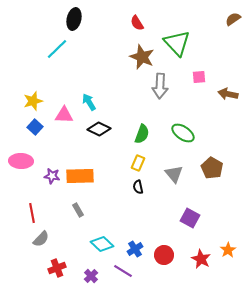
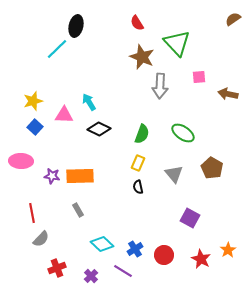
black ellipse: moved 2 px right, 7 px down
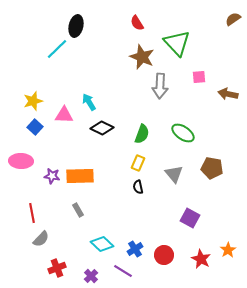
black diamond: moved 3 px right, 1 px up
brown pentagon: rotated 20 degrees counterclockwise
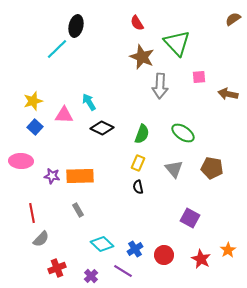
gray triangle: moved 5 px up
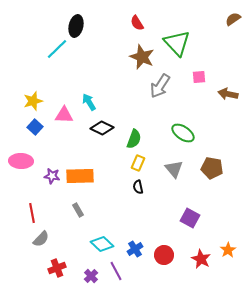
gray arrow: rotated 30 degrees clockwise
green semicircle: moved 8 px left, 5 px down
purple line: moved 7 px left; rotated 30 degrees clockwise
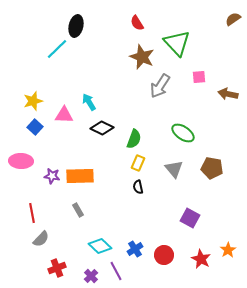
cyan diamond: moved 2 px left, 2 px down
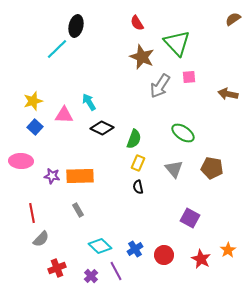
pink square: moved 10 px left
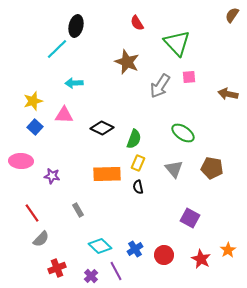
brown semicircle: moved 1 px left, 4 px up; rotated 21 degrees counterclockwise
brown star: moved 15 px left, 5 px down
cyan arrow: moved 15 px left, 19 px up; rotated 60 degrees counterclockwise
orange rectangle: moved 27 px right, 2 px up
red line: rotated 24 degrees counterclockwise
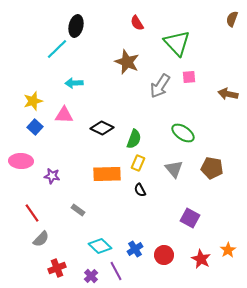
brown semicircle: moved 4 px down; rotated 14 degrees counterclockwise
black semicircle: moved 2 px right, 3 px down; rotated 16 degrees counterclockwise
gray rectangle: rotated 24 degrees counterclockwise
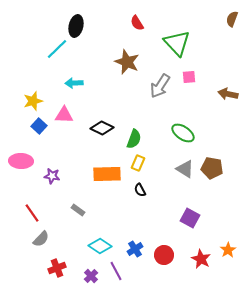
blue square: moved 4 px right, 1 px up
gray triangle: moved 11 px right; rotated 18 degrees counterclockwise
cyan diamond: rotated 10 degrees counterclockwise
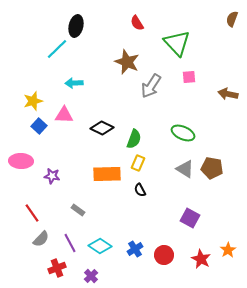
gray arrow: moved 9 px left
green ellipse: rotated 10 degrees counterclockwise
purple line: moved 46 px left, 28 px up
